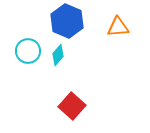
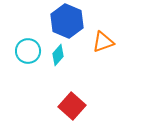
orange triangle: moved 15 px left, 15 px down; rotated 15 degrees counterclockwise
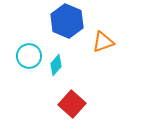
cyan circle: moved 1 px right, 5 px down
cyan diamond: moved 2 px left, 10 px down
red square: moved 2 px up
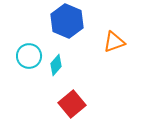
orange triangle: moved 11 px right
red square: rotated 8 degrees clockwise
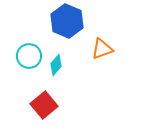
orange triangle: moved 12 px left, 7 px down
red square: moved 28 px left, 1 px down
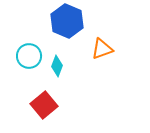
cyan diamond: moved 1 px right, 1 px down; rotated 20 degrees counterclockwise
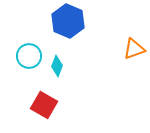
blue hexagon: moved 1 px right
orange triangle: moved 32 px right
red square: rotated 20 degrees counterclockwise
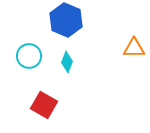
blue hexagon: moved 2 px left, 1 px up
orange triangle: moved 1 px up; rotated 20 degrees clockwise
cyan diamond: moved 10 px right, 4 px up
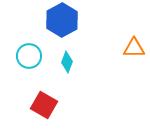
blue hexagon: moved 4 px left; rotated 8 degrees clockwise
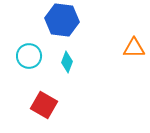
blue hexagon: rotated 24 degrees counterclockwise
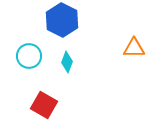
blue hexagon: rotated 20 degrees clockwise
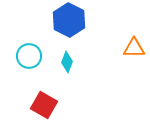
blue hexagon: moved 7 px right
